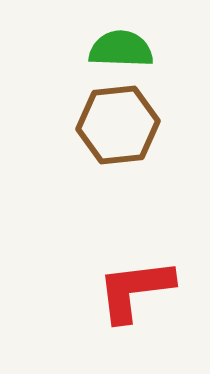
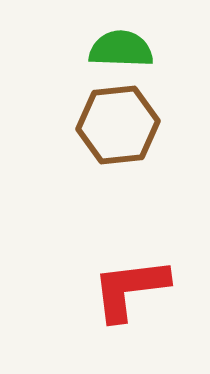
red L-shape: moved 5 px left, 1 px up
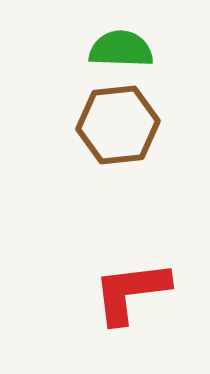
red L-shape: moved 1 px right, 3 px down
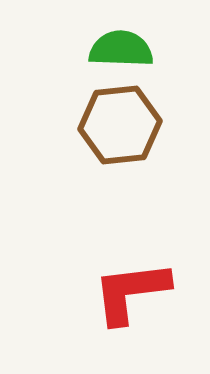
brown hexagon: moved 2 px right
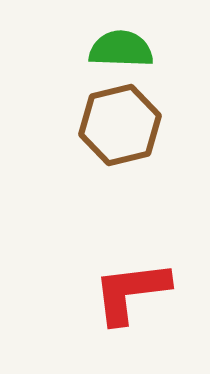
brown hexagon: rotated 8 degrees counterclockwise
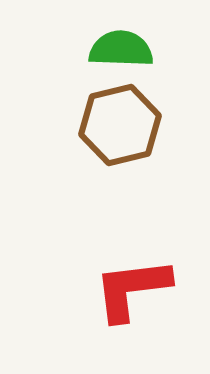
red L-shape: moved 1 px right, 3 px up
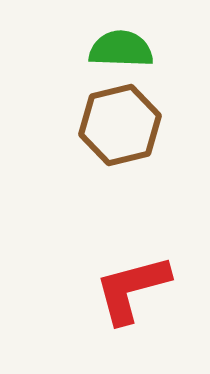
red L-shape: rotated 8 degrees counterclockwise
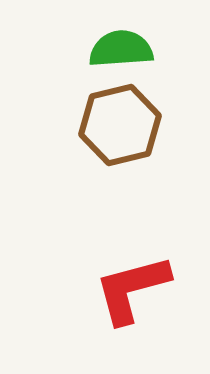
green semicircle: rotated 6 degrees counterclockwise
